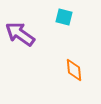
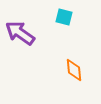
purple arrow: moved 1 px up
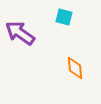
orange diamond: moved 1 px right, 2 px up
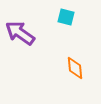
cyan square: moved 2 px right
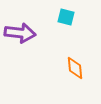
purple arrow: rotated 152 degrees clockwise
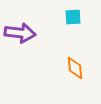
cyan square: moved 7 px right; rotated 18 degrees counterclockwise
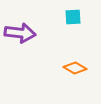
orange diamond: rotated 55 degrees counterclockwise
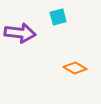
cyan square: moved 15 px left; rotated 12 degrees counterclockwise
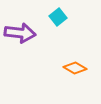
cyan square: rotated 24 degrees counterclockwise
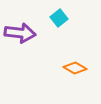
cyan square: moved 1 px right, 1 px down
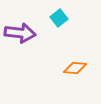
orange diamond: rotated 25 degrees counterclockwise
